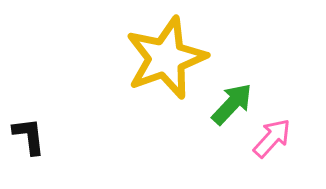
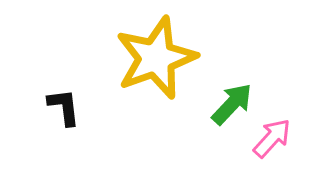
yellow star: moved 10 px left
black L-shape: moved 35 px right, 29 px up
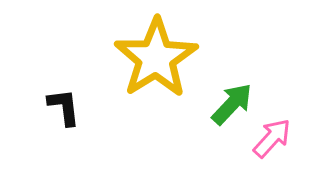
yellow star: rotated 12 degrees counterclockwise
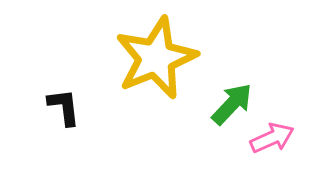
yellow star: rotated 10 degrees clockwise
pink arrow: rotated 24 degrees clockwise
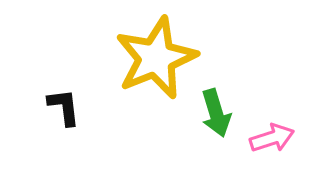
green arrow: moved 16 px left, 9 px down; rotated 120 degrees clockwise
pink arrow: rotated 6 degrees clockwise
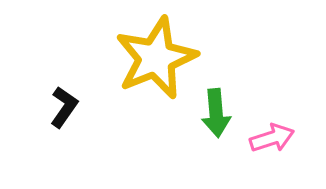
black L-shape: rotated 42 degrees clockwise
green arrow: rotated 12 degrees clockwise
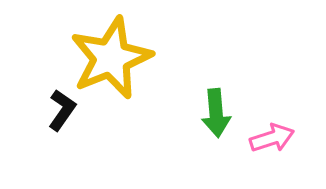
yellow star: moved 45 px left
black L-shape: moved 2 px left, 3 px down
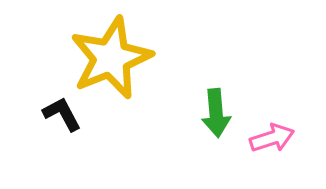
black L-shape: moved 4 px down; rotated 63 degrees counterclockwise
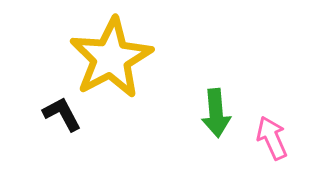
yellow star: rotated 6 degrees counterclockwise
pink arrow: rotated 96 degrees counterclockwise
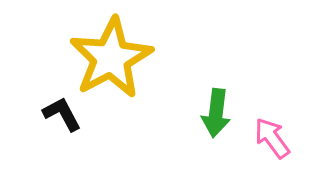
green arrow: rotated 12 degrees clockwise
pink arrow: rotated 12 degrees counterclockwise
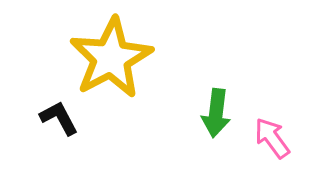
black L-shape: moved 3 px left, 4 px down
